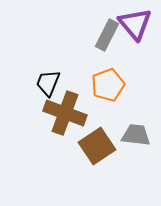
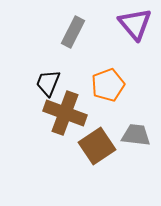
gray rectangle: moved 34 px left, 3 px up
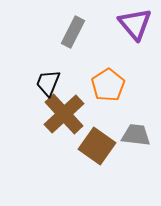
orange pentagon: rotated 12 degrees counterclockwise
brown cross: moved 1 px left, 1 px down; rotated 27 degrees clockwise
brown square: rotated 21 degrees counterclockwise
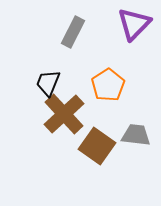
purple triangle: moved 1 px left; rotated 24 degrees clockwise
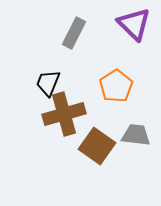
purple triangle: rotated 30 degrees counterclockwise
gray rectangle: moved 1 px right, 1 px down
orange pentagon: moved 8 px right, 1 px down
brown cross: rotated 27 degrees clockwise
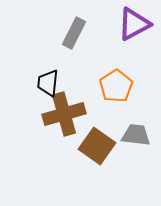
purple triangle: rotated 48 degrees clockwise
black trapezoid: rotated 16 degrees counterclockwise
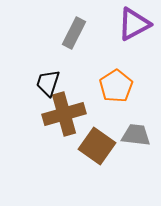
black trapezoid: rotated 12 degrees clockwise
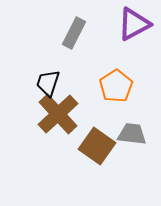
brown cross: moved 6 px left; rotated 27 degrees counterclockwise
gray trapezoid: moved 4 px left, 1 px up
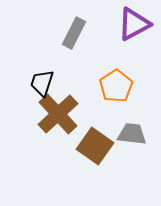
black trapezoid: moved 6 px left
brown square: moved 2 px left
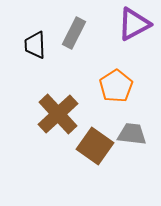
black trapezoid: moved 7 px left, 38 px up; rotated 20 degrees counterclockwise
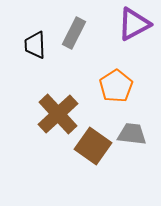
brown square: moved 2 px left
